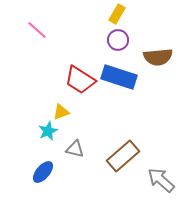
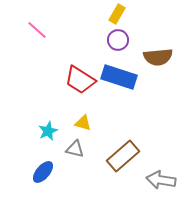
yellow triangle: moved 22 px right, 11 px down; rotated 36 degrees clockwise
gray arrow: rotated 32 degrees counterclockwise
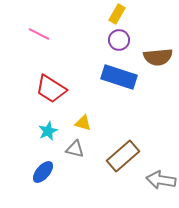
pink line: moved 2 px right, 4 px down; rotated 15 degrees counterclockwise
purple circle: moved 1 px right
red trapezoid: moved 29 px left, 9 px down
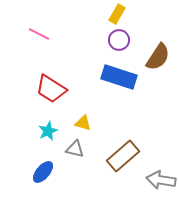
brown semicircle: rotated 52 degrees counterclockwise
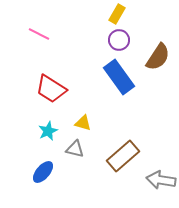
blue rectangle: rotated 36 degrees clockwise
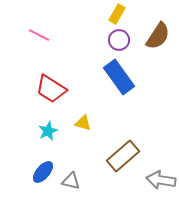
pink line: moved 1 px down
brown semicircle: moved 21 px up
gray triangle: moved 4 px left, 32 px down
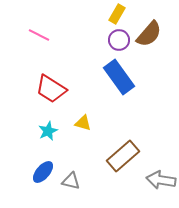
brown semicircle: moved 9 px left, 2 px up; rotated 8 degrees clockwise
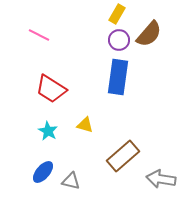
blue rectangle: moved 1 px left; rotated 44 degrees clockwise
yellow triangle: moved 2 px right, 2 px down
cyan star: rotated 18 degrees counterclockwise
gray arrow: moved 1 px up
